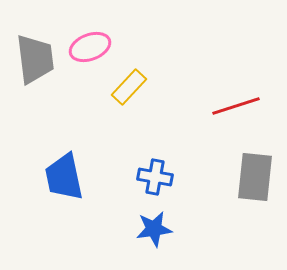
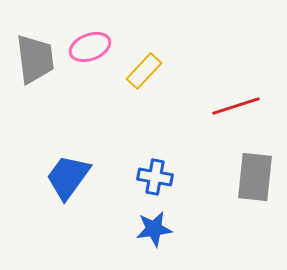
yellow rectangle: moved 15 px right, 16 px up
blue trapezoid: moved 4 px right; rotated 48 degrees clockwise
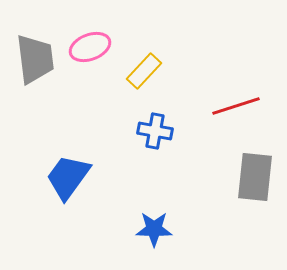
blue cross: moved 46 px up
blue star: rotated 9 degrees clockwise
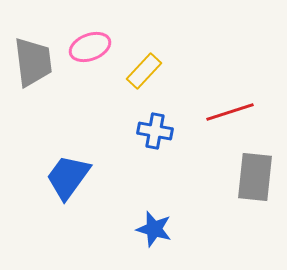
gray trapezoid: moved 2 px left, 3 px down
red line: moved 6 px left, 6 px down
blue star: rotated 15 degrees clockwise
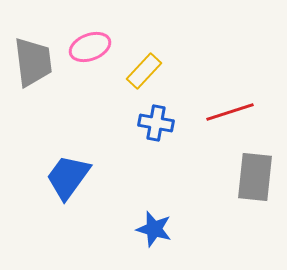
blue cross: moved 1 px right, 8 px up
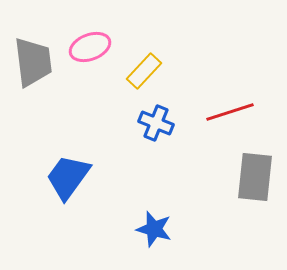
blue cross: rotated 12 degrees clockwise
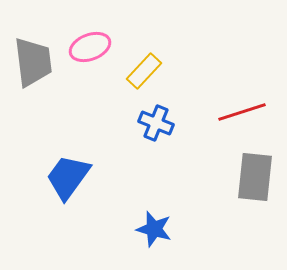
red line: moved 12 px right
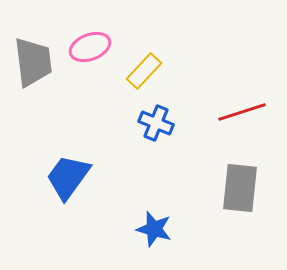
gray rectangle: moved 15 px left, 11 px down
